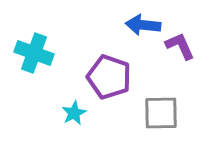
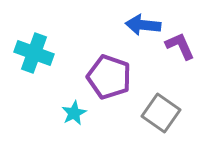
gray square: rotated 36 degrees clockwise
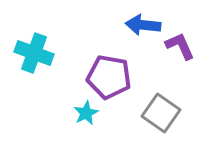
purple pentagon: rotated 9 degrees counterclockwise
cyan star: moved 12 px right
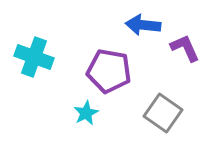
purple L-shape: moved 5 px right, 2 px down
cyan cross: moved 4 px down
purple pentagon: moved 6 px up
gray square: moved 2 px right
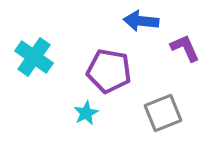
blue arrow: moved 2 px left, 4 px up
cyan cross: rotated 15 degrees clockwise
gray square: rotated 33 degrees clockwise
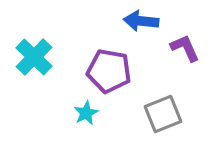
cyan cross: rotated 9 degrees clockwise
gray square: moved 1 px down
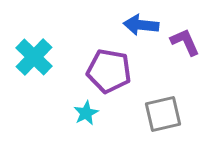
blue arrow: moved 4 px down
purple L-shape: moved 6 px up
gray square: rotated 9 degrees clockwise
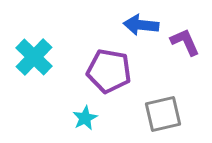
cyan star: moved 1 px left, 5 px down
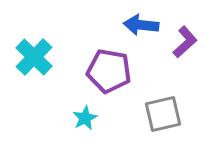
purple L-shape: rotated 72 degrees clockwise
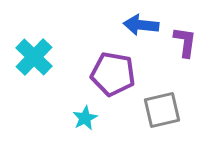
purple L-shape: rotated 40 degrees counterclockwise
purple pentagon: moved 4 px right, 3 px down
gray square: moved 1 px left, 4 px up
